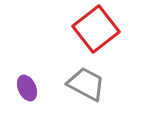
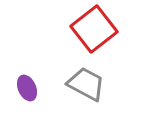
red square: moved 2 px left
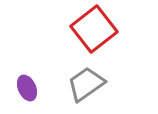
gray trapezoid: rotated 63 degrees counterclockwise
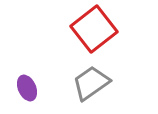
gray trapezoid: moved 5 px right, 1 px up
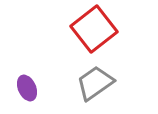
gray trapezoid: moved 4 px right
